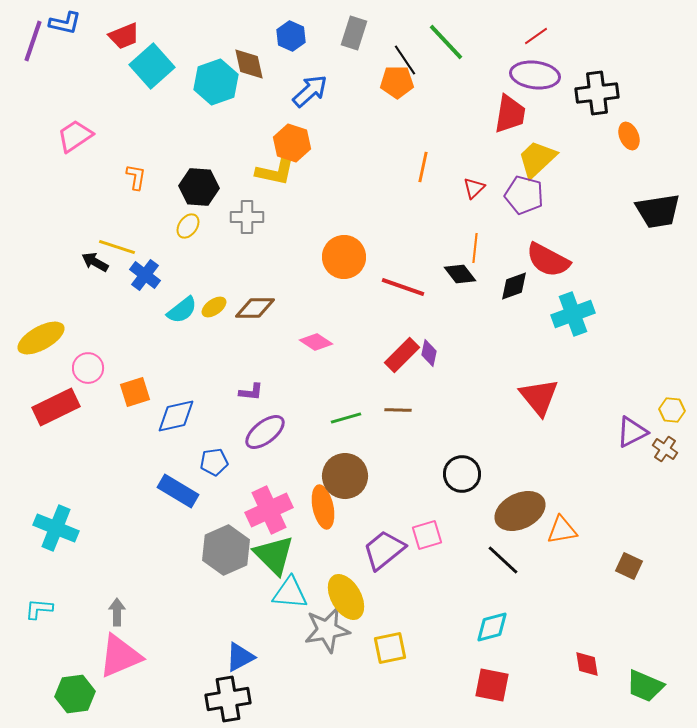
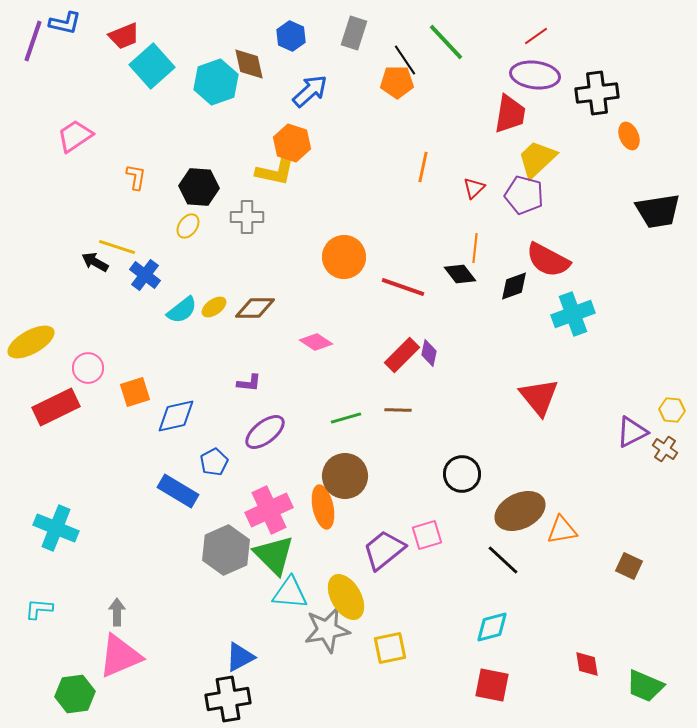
yellow ellipse at (41, 338): moved 10 px left, 4 px down
purple L-shape at (251, 392): moved 2 px left, 9 px up
blue pentagon at (214, 462): rotated 20 degrees counterclockwise
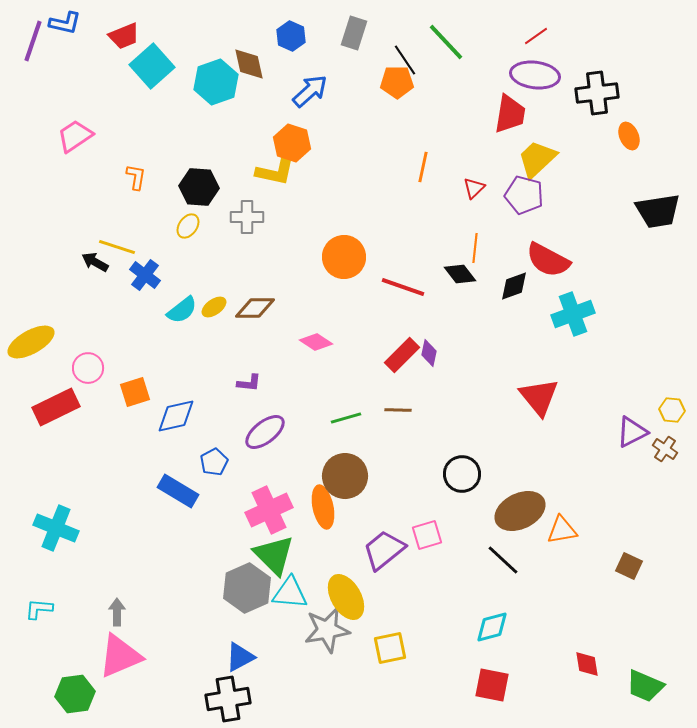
gray hexagon at (226, 550): moved 21 px right, 38 px down
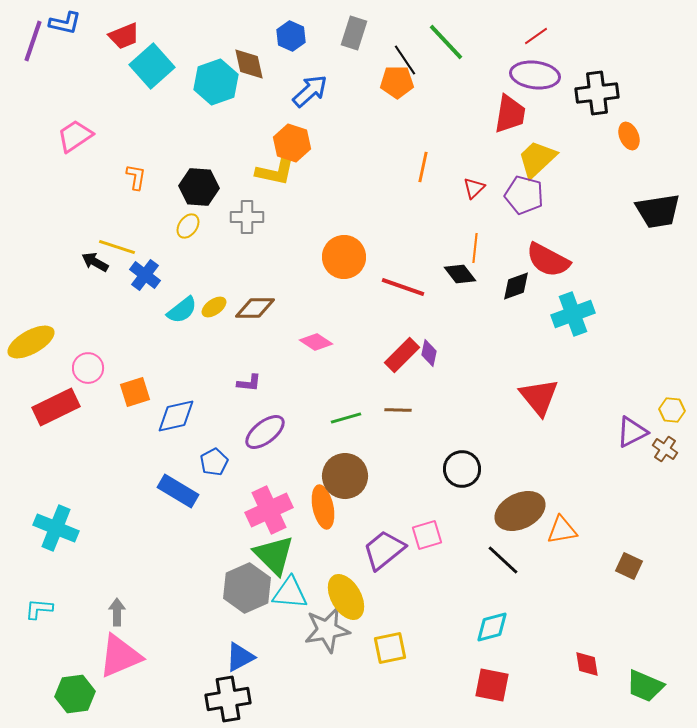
black diamond at (514, 286): moved 2 px right
black circle at (462, 474): moved 5 px up
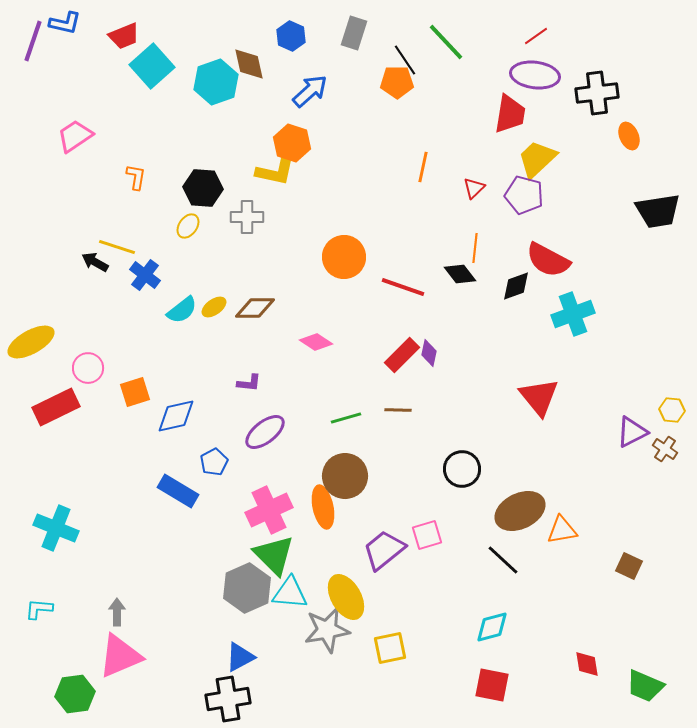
black hexagon at (199, 187): moved 4 px right, 1 px down
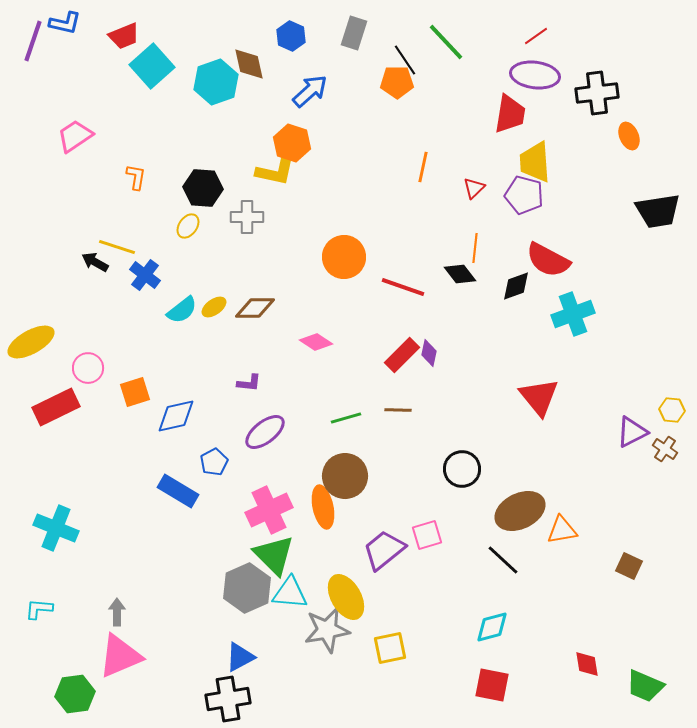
yellow trapezoid at (537, 159): moved 2 px left, 3 px down; rotated 51 degrees counterclockwise
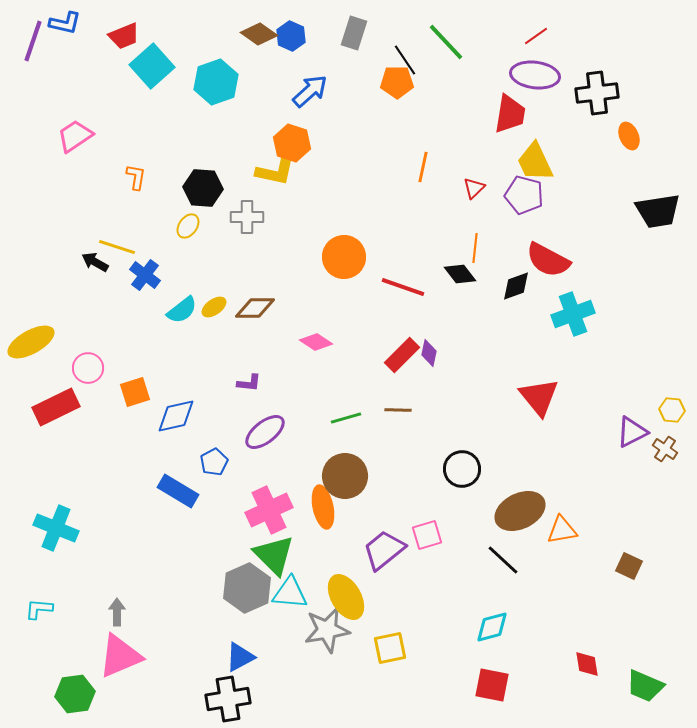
brown diamond at (249, 64): moved 10 px right, 30 px up; rotated 42 degrees counterclockwise
yellow trapezoid at (535, 162): rotated 21 degrees counterclockwise
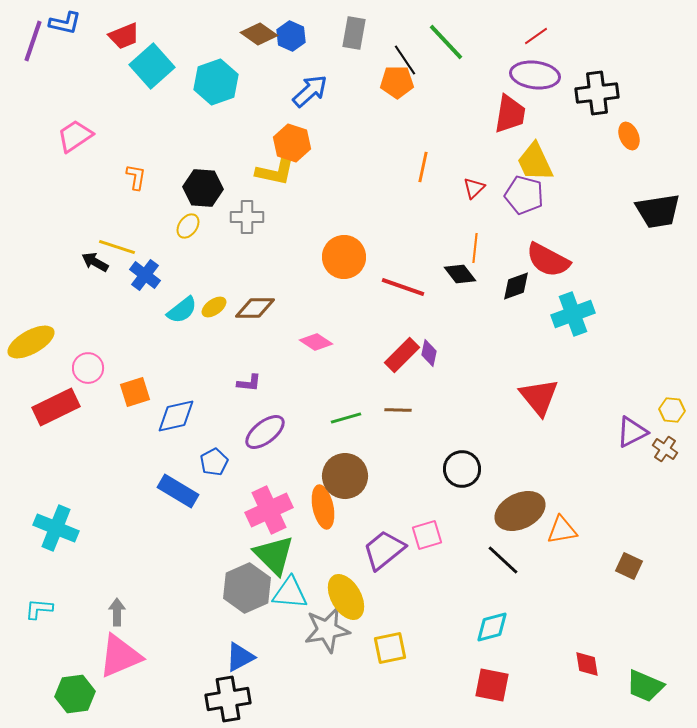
gray rectangle at (354, 33): rotated 8 degrees counterclockwise
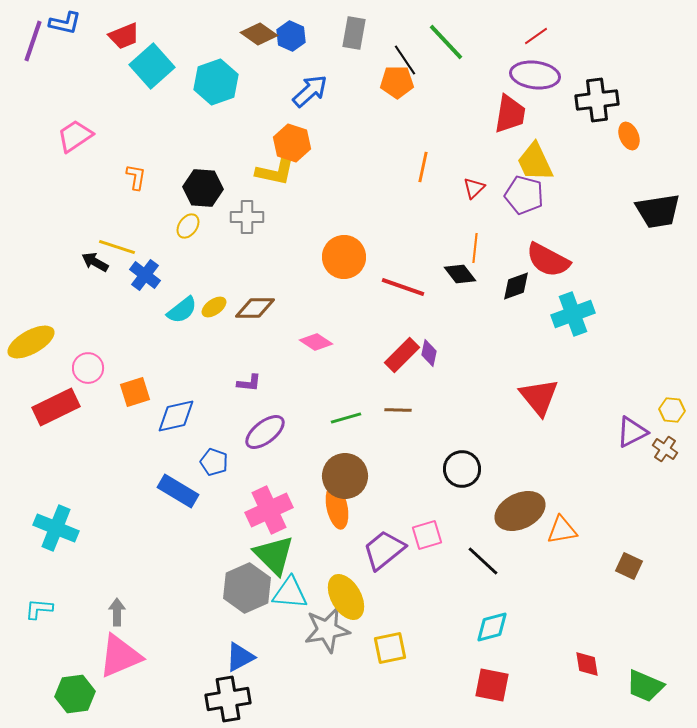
black cross at (597, 93): moved 7 px down
blue pentagon at (214, 462): rotated 24 degrees counterclockwise
orange ellipse at (323, 507): moved 14 px right
black line at (503, 560): moved 20 px left, 1 px down
